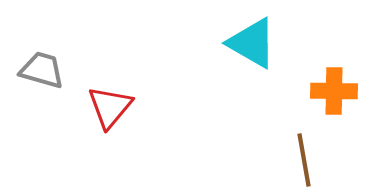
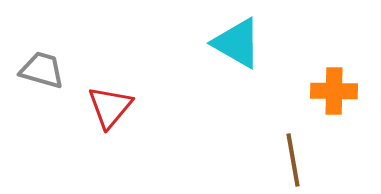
cyan triangle: moved 15 px left
brown line: moved 11 px left
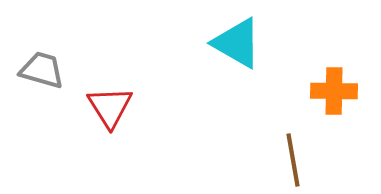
red triangle: rotated 12 degrees counterclockwise
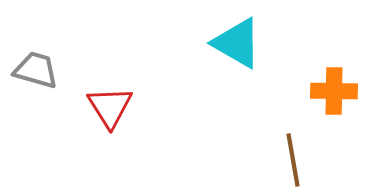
gray trapezoid: moved 6 px left
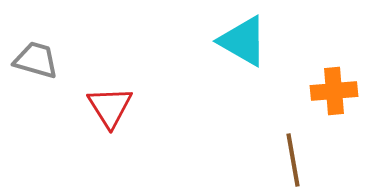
cyan triangle: moved 6 px right, 2 px up
gray trapezoid: moved 10 px up
orange cross: rotated 6 degrees counterclockwise
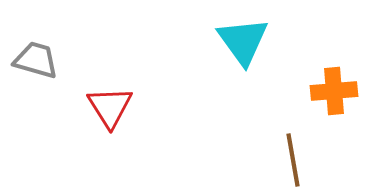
cyan triangle: rotated 24 degrees clockwise
